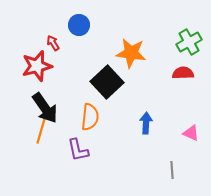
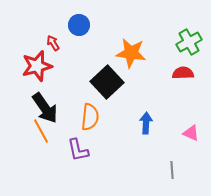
orange line: rotated 45 degrees counterclockwise
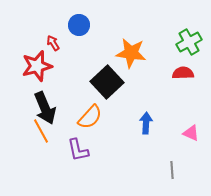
black arrow: rotated 12 degrees clockwise
orange semicircle: rotated 36 degrees clockwise
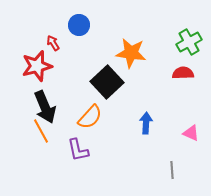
black arrow: moved 1 px up
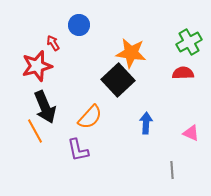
black square: moved 11 px right, 2 px up
orange line: moved 6 px left
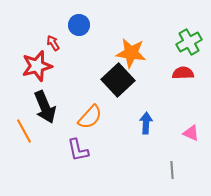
orange line: moved 11 px left
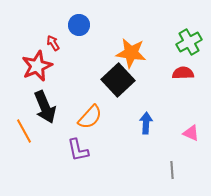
red star: rotated 8 degrees counterclockwise
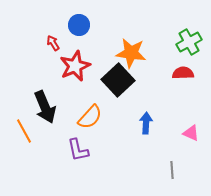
red star: moved 38 px right
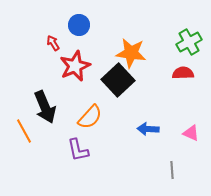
blue arrow: moved 2 px right, 6 px down; rotated 90 degrees counterclockwise
